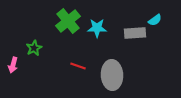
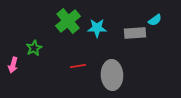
red line: rotated 28 degrees counterclockwise
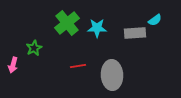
green cross: moved 1 px left, 2 px down
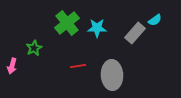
gray rectangle: rotated 45 degrees counterclockwise
pink arrow: moved 1 px left, 1 px down
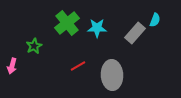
cyan semicircle: rotated 32 degrees counterclockwise
green star: moved 2 px up
red line: rotated 21 degrees counterclockwise
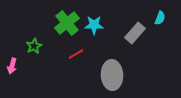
cyan semicircle: moved 5 px right, 2 px up
cyan star: moved 3 px left, 3 px up
red line: moved 2 px left, 12 px up
